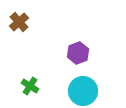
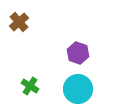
purple hexagon: rotated 20 degrees counterclockwise
cyan circle: moved 5 px left, 2 px up
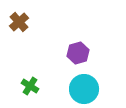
purple hexagon: rotated 25 degrees clockwise
cyan circle: moved 6 px right
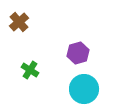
green cross: moved 16 px up
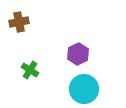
brown cross: rotated 30 degrees clockwise
purple hexagon: moved 1 px down; rotated 10 degrees counterclockwise
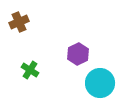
brown cross: rotated 12 degrees counterclockwise
cyan circle: moved 16 px right, 6 px up
